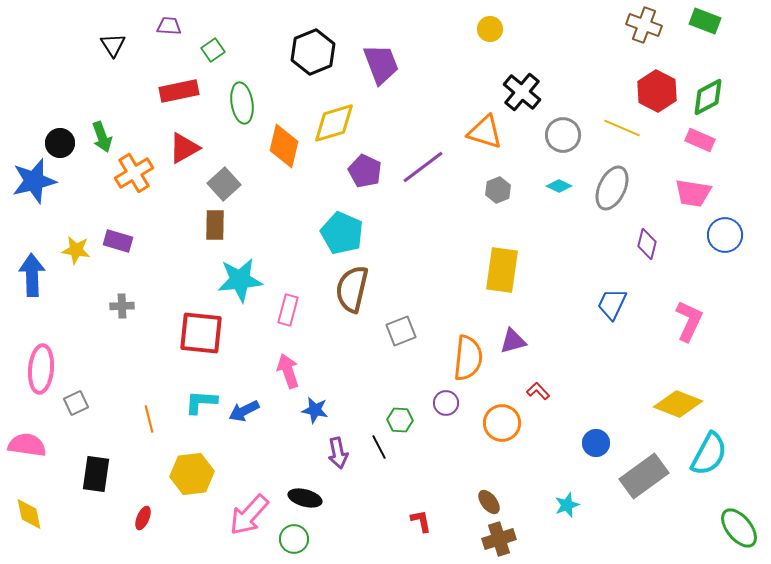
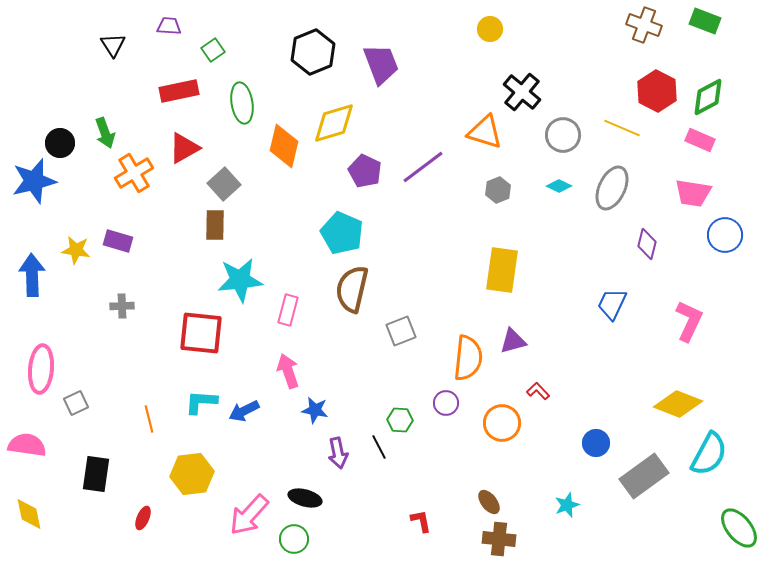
green arrow at (102, 137): moved 3 px right, 4 px up
brown cross at (499, 539): rotated 24 degrees clockwise
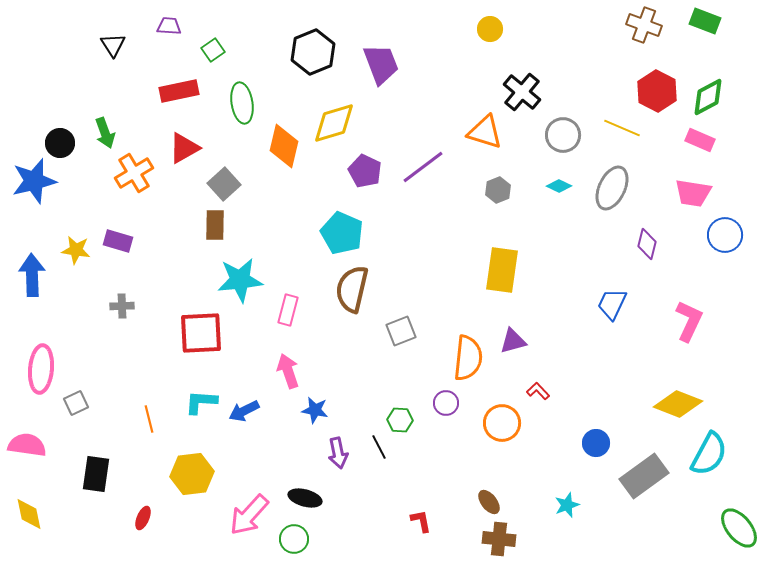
red square at (201, 333): rotated 9 degrees counterclockwise
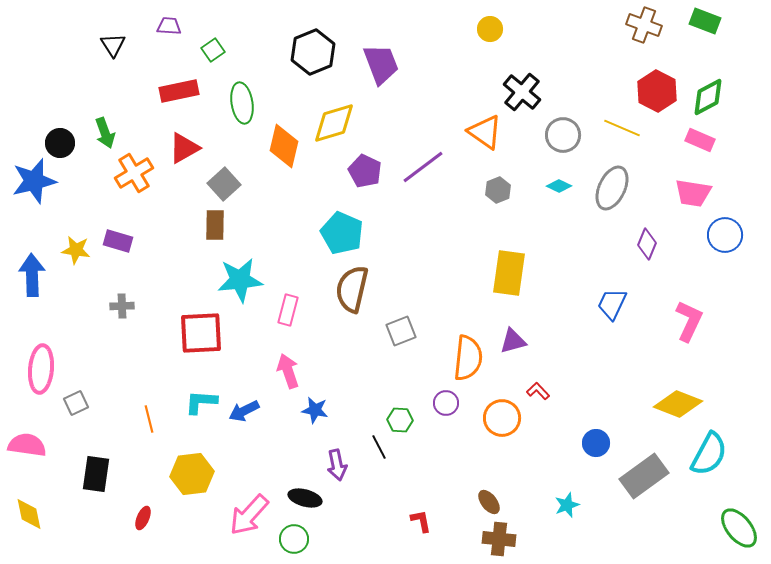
orange triangle at (485, 132): rotated 18 degrees clockwise
purple diamond at (647, 244): rotated 8 degrees clockwise
yellow rectangle at (502, 270): moved 7 px right, 3 px down
orange circle at (502, 423): moved 5 px up
purple arrow at (338, 453): moved 1 px left, 12 px down
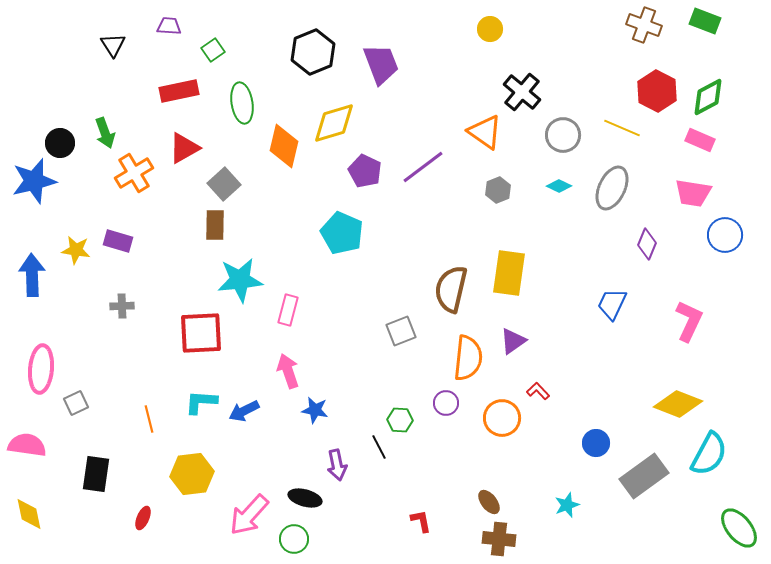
brown semicircle at (352, 289): moved 99 px right
purple triangle at (513, 341): rotated 20 degrees counterclockwise
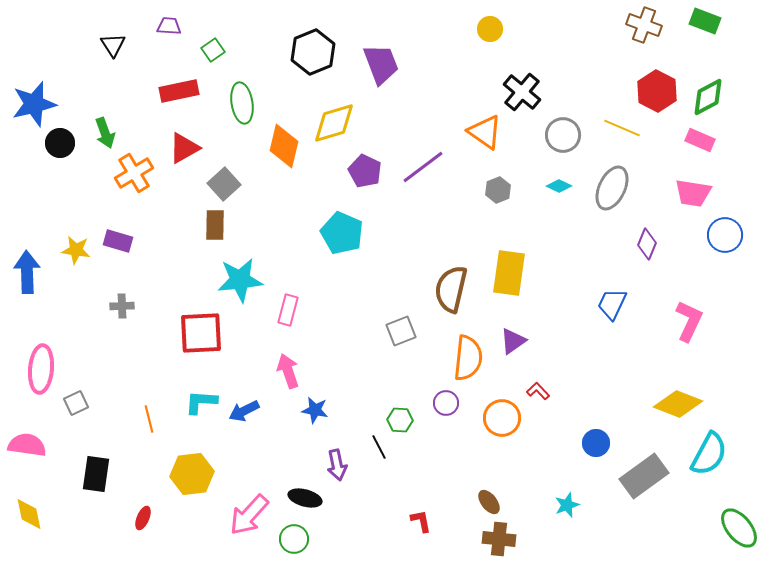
blue star at (34, 181): moved 77 px up
blue arrow at (32, 275): moved 5 px left, 3 px up
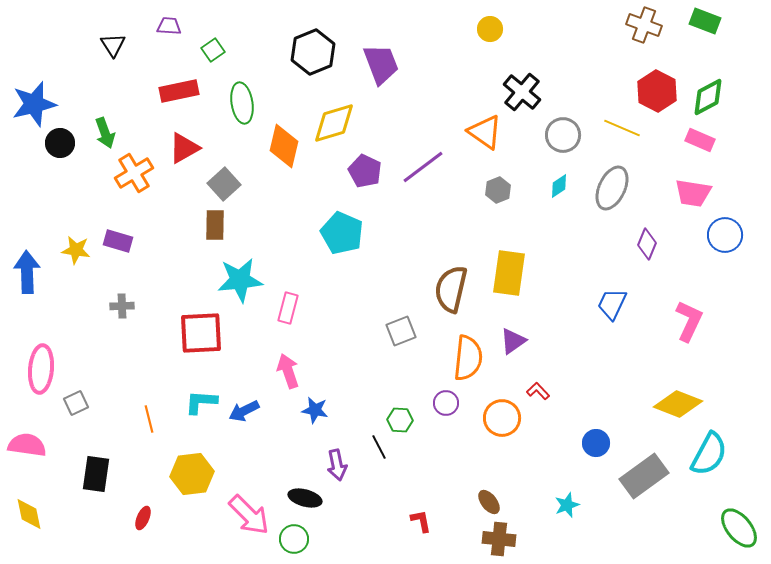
cyan diamond at (559, 186): rotated 60 degrees counterclockwise
pink rectangle at (288, 310): moved 2 px up
pink arrow at (249, 515): rotated 87 degrees counterclockwise
